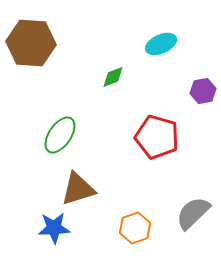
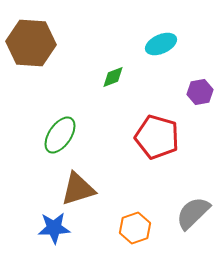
purple hexagon: moved 3 px left, 1 px down
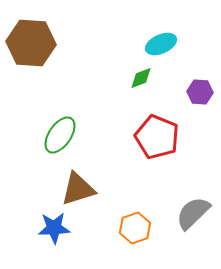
green diamond: moved 28 px right, 1 px down
purple hexagon: rotated 15 degrees clockwise
red pentagon: rotated 6 degrees clockwise
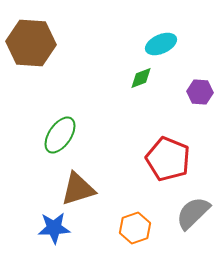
red pentagon: moved 11 px right, 22 px down
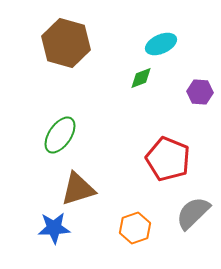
brown hexagon: moved 35 px right; rotated 12 degrees clockwise
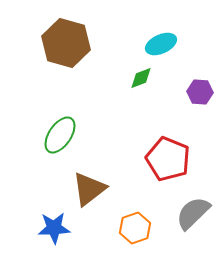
brown triangle: moved 11 px right; rotated 21 degrees counterclockwise
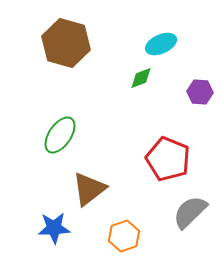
gray semicircle: moved 3 px left, 1 px up
orange hexagon: moved 11 px left, 8 px down
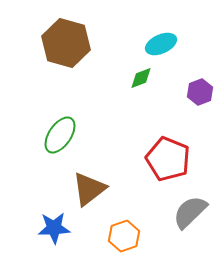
purple hexagon: rotated 25 degrees counterclockwise
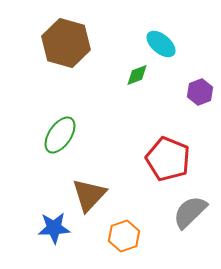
cyan ellipse: rotated 64 degrees clockwise
green diamond: moved 4 px left, 3 px up
brown triangle: moved 6 px down; rotated 9 degrees counterclockwise
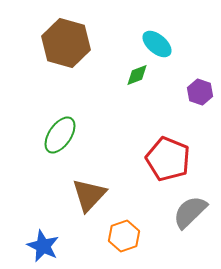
cyan ellipse: moved 4 px left
purple hexagon: rotated 20 degrees counterclockwise
blue star: moved 11 px left, 18 px down; rotated 28 degrees clockwise
